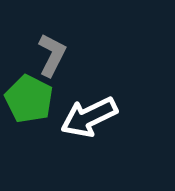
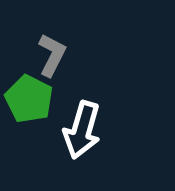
white arrow: moved 7 px left, 13 px down; rotated 48 degrees counterclockwise
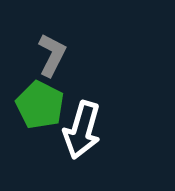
green pentagon: moved 11 px right, 6 px down
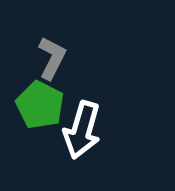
gray L-shape: moved 3 px down
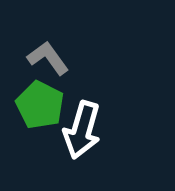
gray L-shape: moved 4 px left; rotated 63 degrees counterclockwise
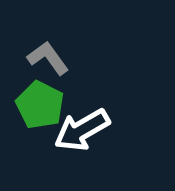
white arrow: rotated 44 degrees clockwise
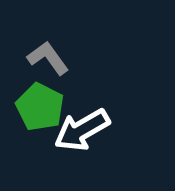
green pentagon: moved 2 px down
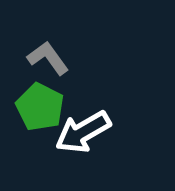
white arrow: moved 1 px right, 2 px down
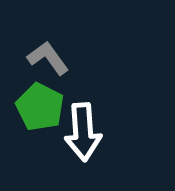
white arrow: rotated 64 degrees counterclockwise
